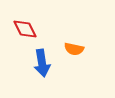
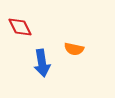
red diamond: moved 5 px left, 2 px up
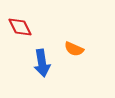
orange semicircle: rotated 12 degrees clockwise
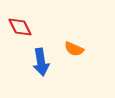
blue arrow: moved 1 px left, 1 px up
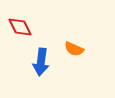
blue arrow: rotated 16 degrees clockwise
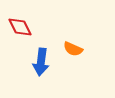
orange semicircle: moved 1 px left
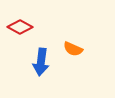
red diamond: rotated 35 degrees counterclockwise
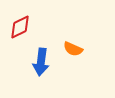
red diamond: rotated 55 degrees counterclockwise
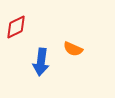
red diamond: moved 4 px left
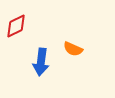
red diamond: moved 1 px up
